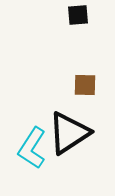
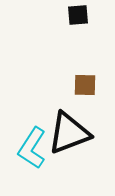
black triangle: rotated 12 degrees clockwise
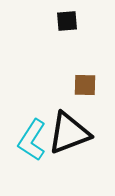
black square: moved 11 px left, 6 px down
cyan L-shape: moved 8 px up
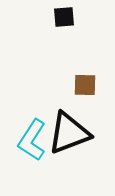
black square: moved 3 px left, 4 px up
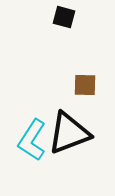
black square: rotated 20 degrees clockwise
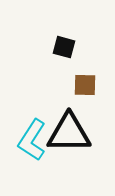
black square: moved 30 px down
black triangle: rotated 21 degrees clockwise
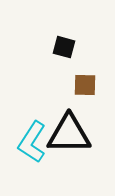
black triangle: moved 1 px down
cyan L-shape: moved 2 px down
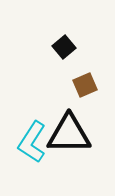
black square: rotated 35 degrees clockwise
brown square: rotated 25 degrees counterclockwise
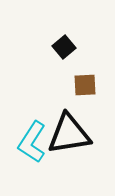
brown square: rotated 20 degrees clockwise
black triangle: rotated 9 degrees counterclockwise
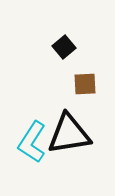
brown square: moved 1 px up
